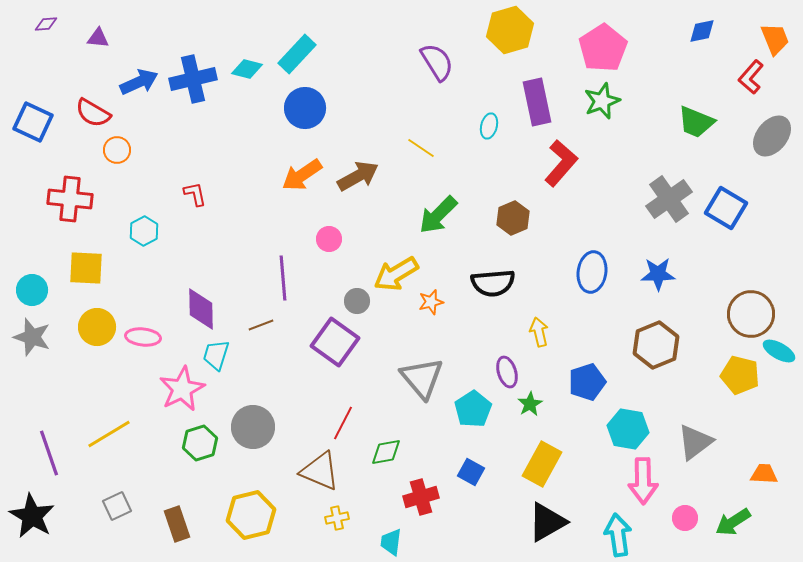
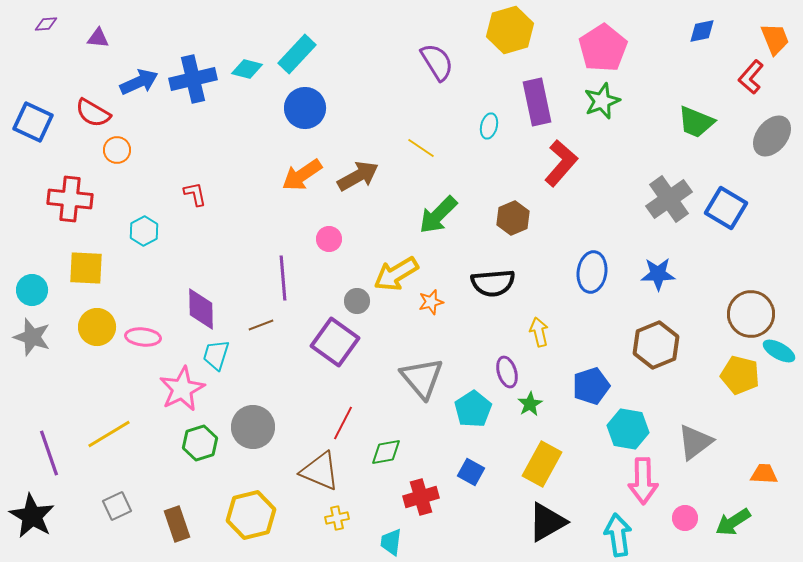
blue pentagon at (587, 382): moved 4 px right, 4 px down
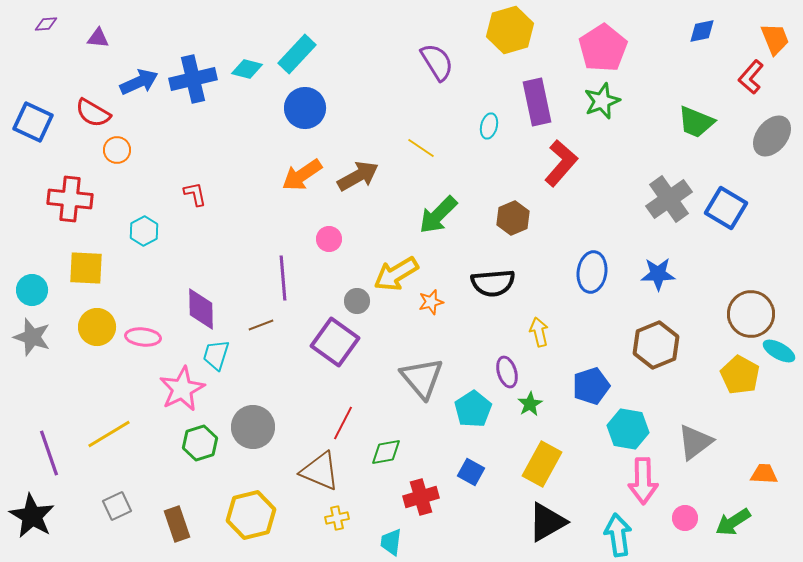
yellow pentagon at (740, 375): rotated 15 degrees clockwise
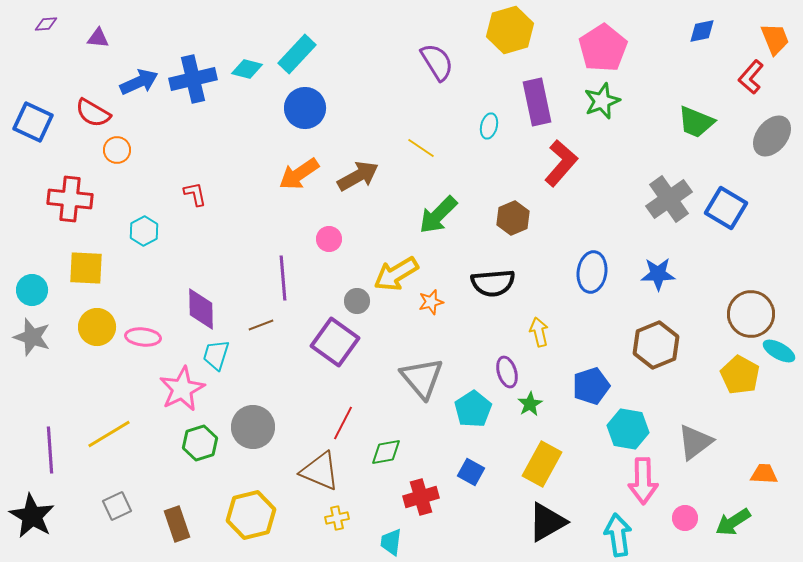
orange arrow at (302, 175): moved 3 px left, 1 px up
purple line at (49, 453): moved 1 px right, 3 px up; rotated 15 degrees clockwise
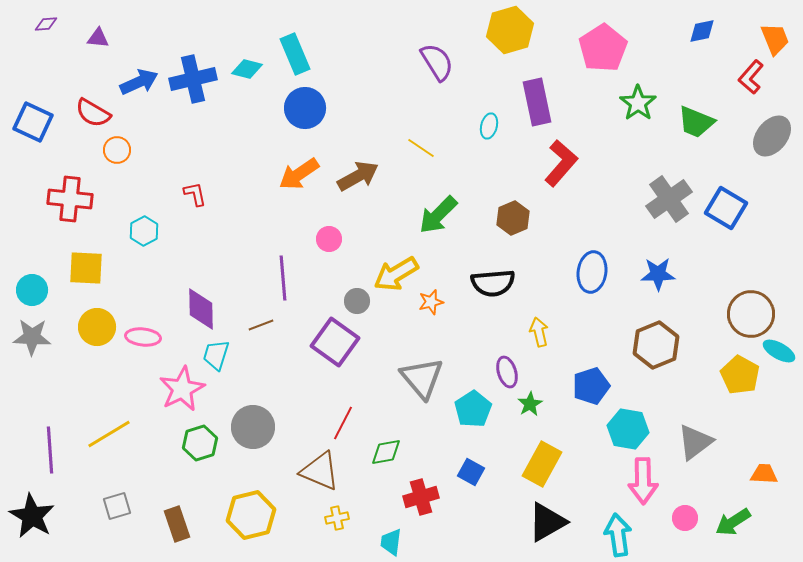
cyan rectangle at (297, 54): moved 2 px left; rotated 66 degrees counterclockwise
green star at (602, 101): moved 36 px right, 2 px down; rotated 15 degrees counterclockwise
gray star at (32, 337): rotated 15 degrees counterclockwise
gray square at (117, 506): rotated 8 degrees clockwise
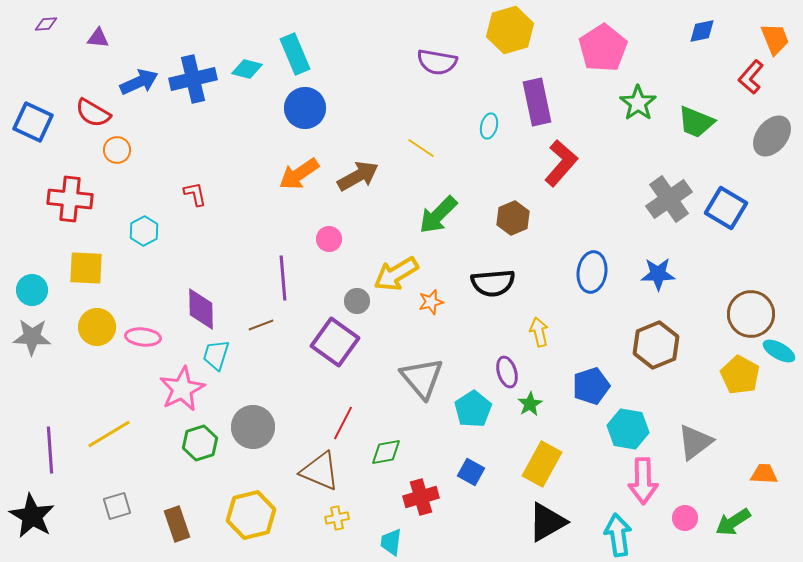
purple semicircle at (437, 62): rotated 132 degrees clockwise
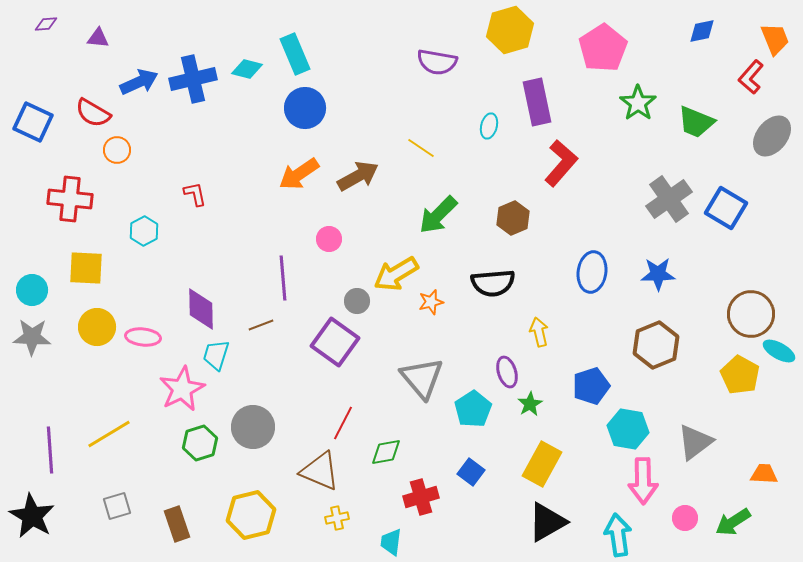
blue square at (471, 472): rotated 8 degrees clockwise
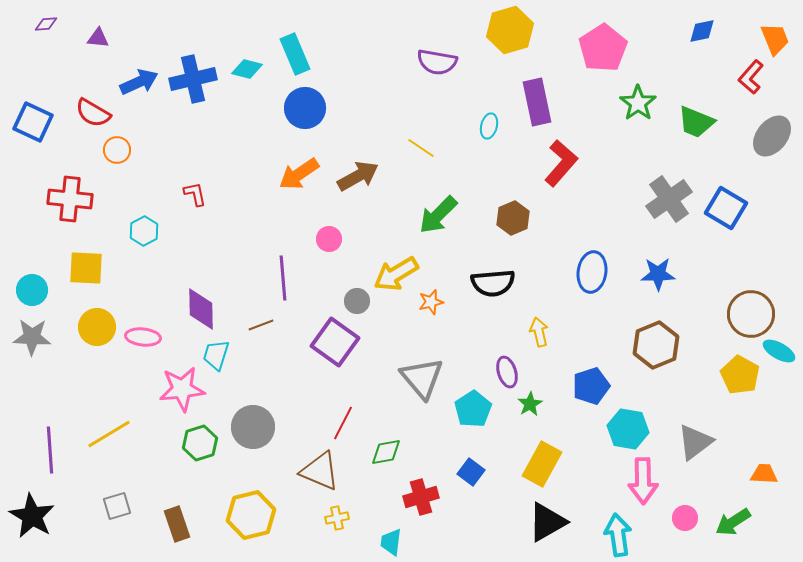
pink star at (182, 389): rotated 21 degrees clockwise
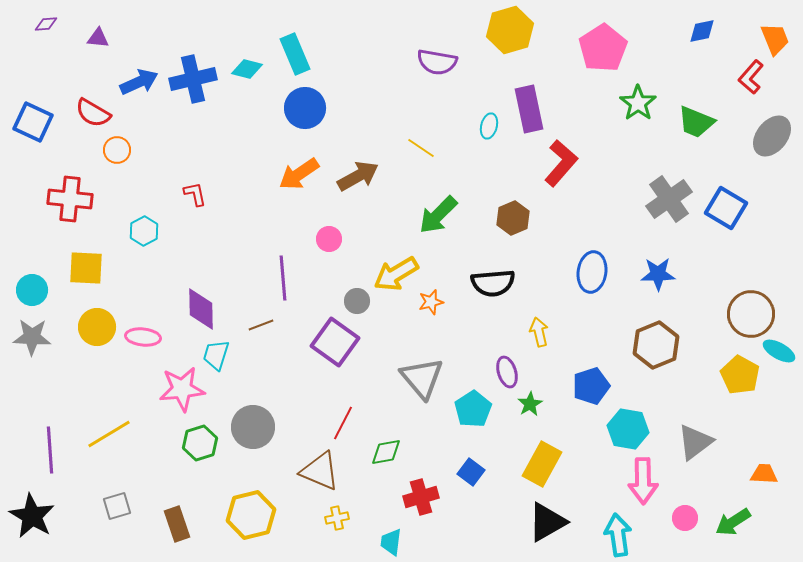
purple rectangle at (537, 102): moved 8 px left, 7 px down
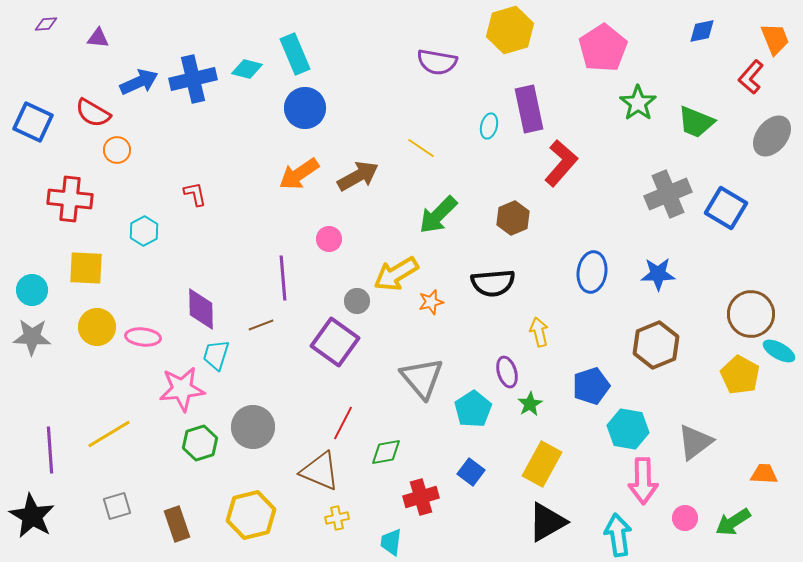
gray cross at (669, 199): moved 1 px left, 5 px up; rotated 12 degrees clockwise
